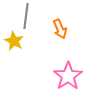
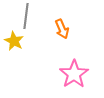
orange arrow: moved 2 px right
pink star: moved 6 px right, 2 px up
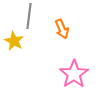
gray line: moved 3 px right
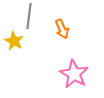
pink star: rotated 8 degrees counterclockwise
